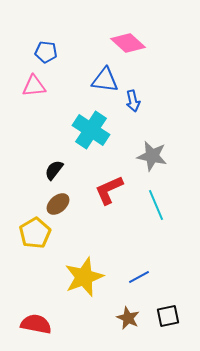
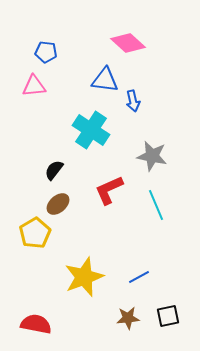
brown star: rotated 30 degrees counterclockwise
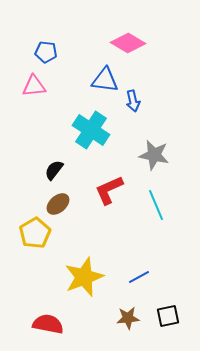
pink diamond: rotated 12 degrees counterclockwise
gray star: moved 2 px right, 1 px up
red semicircle: moved 12 px right
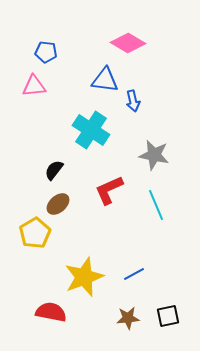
blue line: moved 5 px left, 3 px up
red semicircle: moved 3 px right, 12 px up
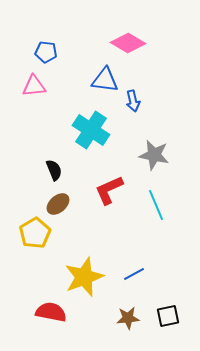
black semicircle: rotated 120 degrees clockwise
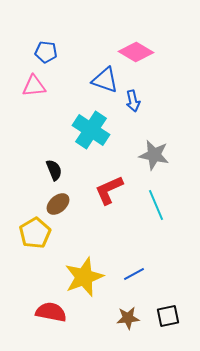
pink diamond: moved 8 px right, 9 px down
blue triangle: rotated 12 degrees clockwise
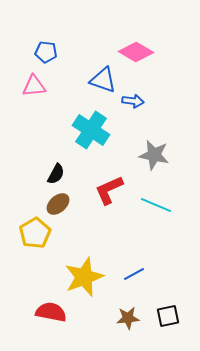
blue triangle: moved 2 px left
blue arrow: rotated 70 degrees counterclockwise
black semicircle: moved 2 px right, 4 px down; rotated 50 degrees clockwise
cyan line: rotated 44 degrees counterclockwise
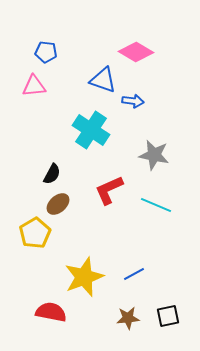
black semicircle: moved 4 px left
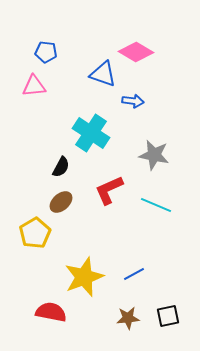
blue triangle: moved 6 px up
cyan cross: moved 3 px down
black semicircle: moved 9 px right, 7 px up
brown ellipse: moved 3 px right, 2 px up
